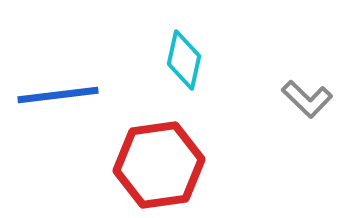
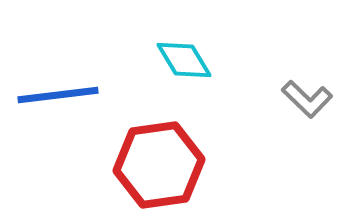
cyan diamond: rotated 44 degrees counterclockwise
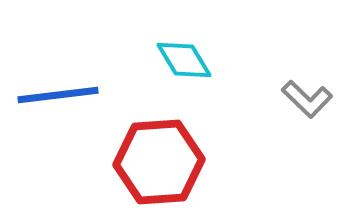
red hexagon: moved 3 px up; rotated 4 degrees clockwise
